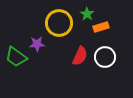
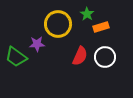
yellow circle: moved 1 px left, 1 px down
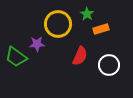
orange rectangle: moved 2 px down
white circle: moved 4 px right, 8 px down
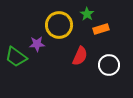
yellow circle: moved 1 px right, 1 px down
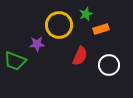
green star: moved 1 px left; rotated 16 degrees clockwise
green trapezoid: moved 1 px left, 4 px down; rotated 15 degrees counterclockwise
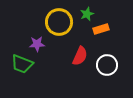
green star: moved 1 px right
yellow circle: moved 3 px up
green trapezoid: moved 7 px right, 3 px down
white circle: moved 2 px left
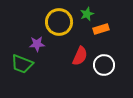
white circle: moved 3 px left
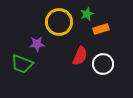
white circle: moved 1 px left, 1 px up
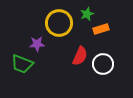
yellow circle: moved 1 px down
